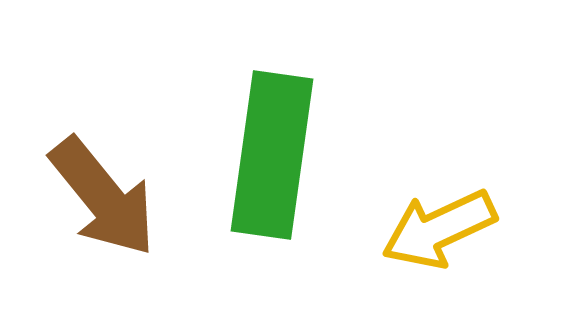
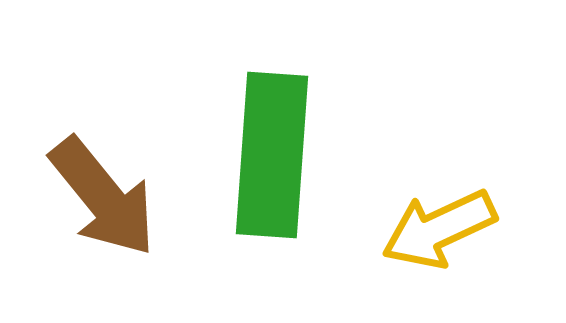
green rectangle: rotated 4 degrees counterclockwise
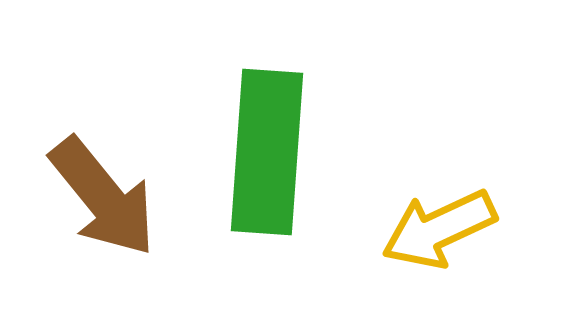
green rectangle: moved 5 px left, 3 px up
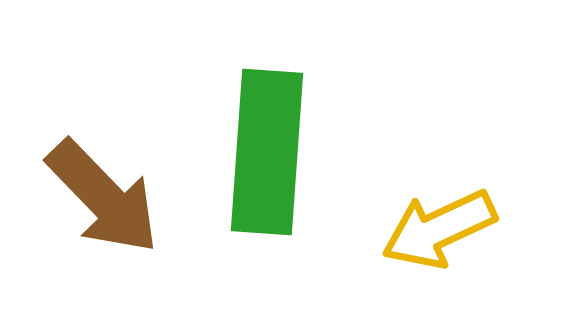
brown arrow: rotated 5 degrees counterclockwise
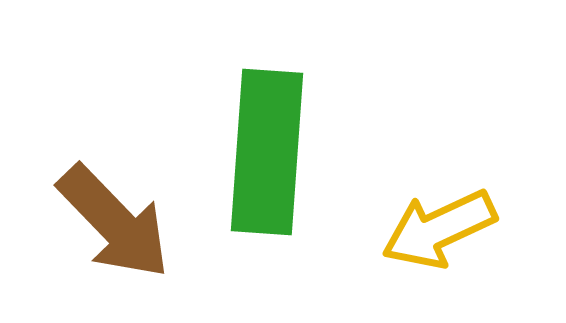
brown arrow: moved 11 px right, 25 px down
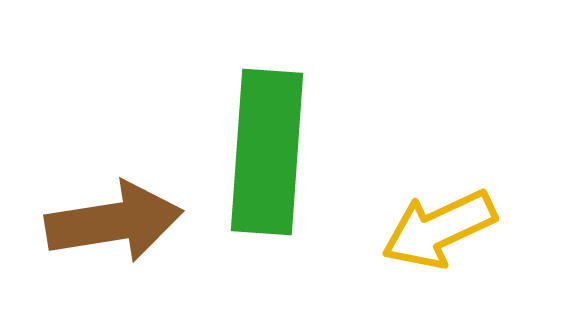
brown arrow: rotated 55 degrees counterclockwise
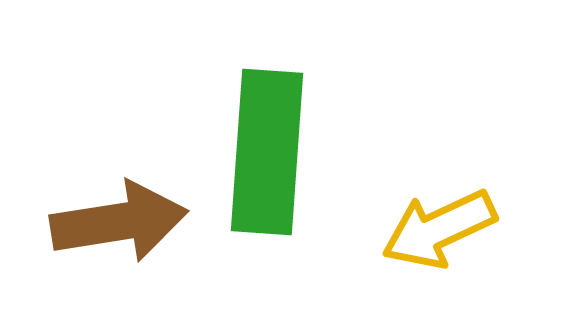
brown arrow: moved 5 px right
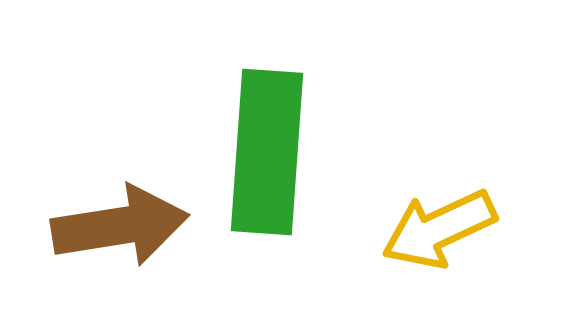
brown arrow: moved 1 px right, 4 px down
